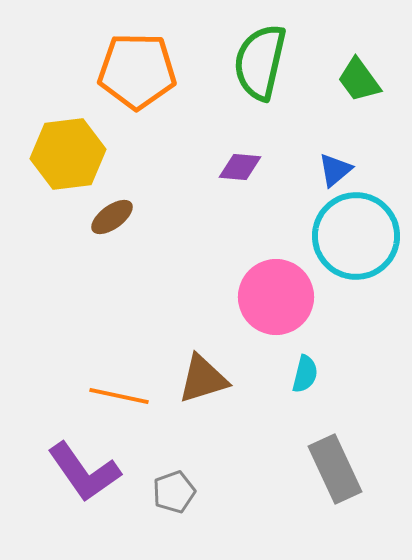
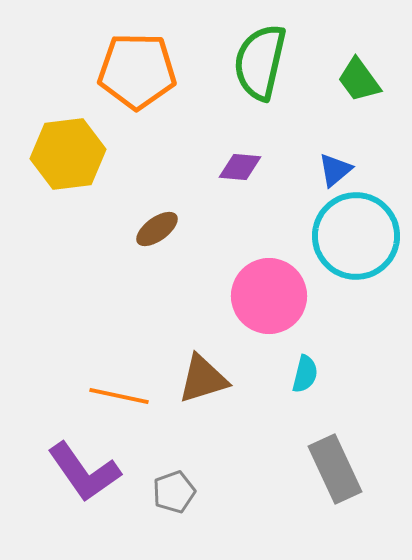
brown ellipse: moved 45 px right, 12 px down
pink circle: moved 7 px left, 1 px up
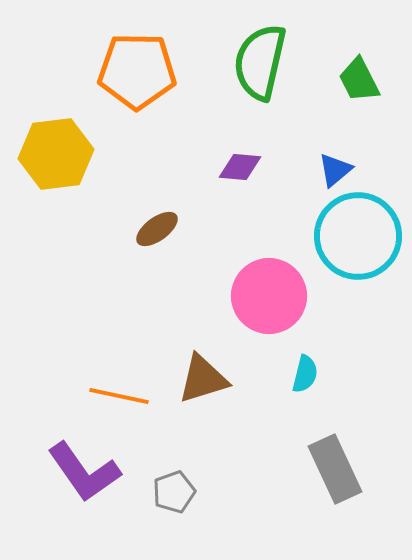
green trapezoid: rotated 9 degrees clockwise
yellow hexagon: moved 12 px left
cyan circle: moved 2 px right
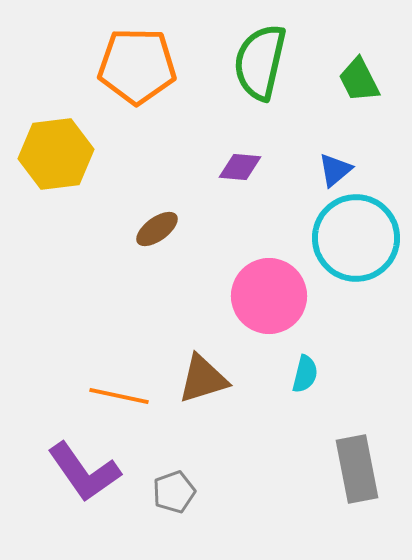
orange pentagon: moved 5 px up
cyan circle: moved 2 px left, 2 px down
gray rectangle: moved 22 px right; rotated 14 degrees clockwise
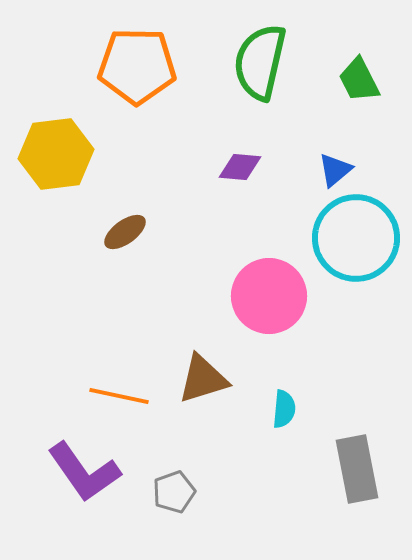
brown ellipse: moved 32 px left, 3 px down
cyan semicircle: moved 21 px left, 35 px down; rotated 9 degrees counterclockwise
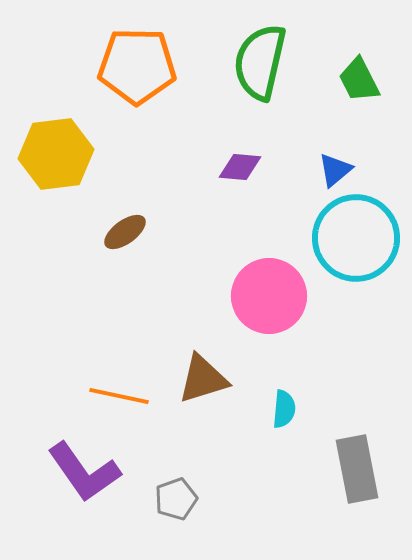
gray pentagon: moved 2 px right, 7 px down
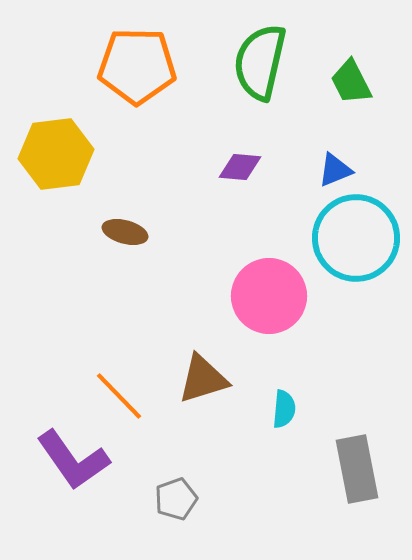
green trapezoid: moved 8 px left, 2 px down
blue triangle: rotated 18 degrees clockwise
brown ellipse: rotated 51 degrees clockwise
orange line: rotated 34 degrees clockwise
purple L-shape: moved 11 px left, 12 px up
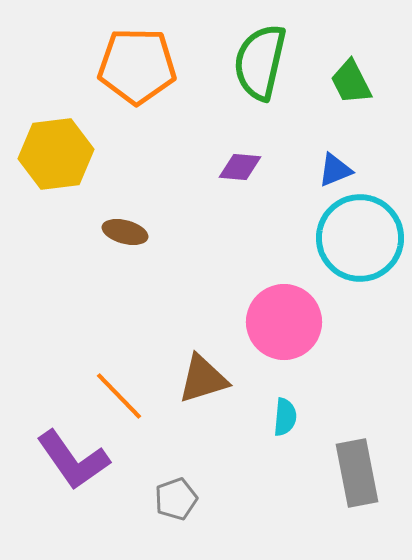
cyan circle: moved 4 px right
pink circle: moved 15 px right, 26 px down
cyan semicircle: moved 1 px right, 8 px down
gray rectangle: moved 4 px down
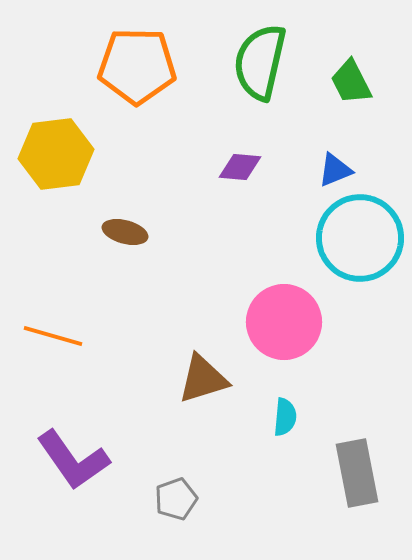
orange line: moved 66 px left, 60 px up; rotated 30 degrees counterclockwise
